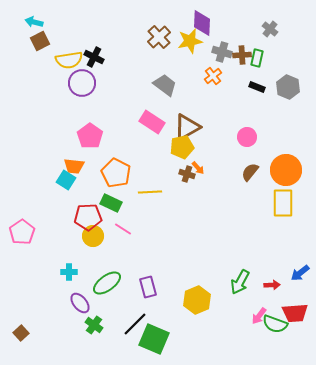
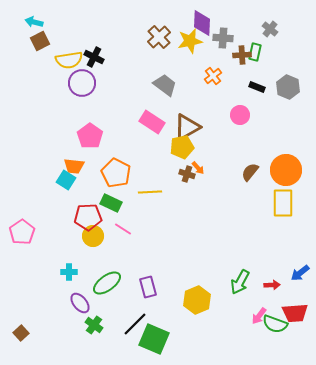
gray cross at (222, 52): moved 1 px right, 14 px up; rotated 12 degrees counterclockwise
green rectangle at (257, 58): moved 2 px left, 6 px up
pink circle at (247, 137): moved 7 px left, 22 px up
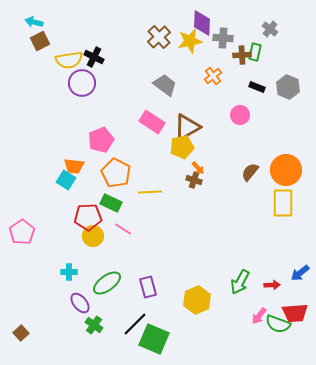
pink pentagon at (90, 136): moved 11 px right, 4 px down; rotated 15 degrees clockwise
brown cross at (187, 174): moved 7 px right, 6 px down
green semicircle at (275, 324): moved 3 px right
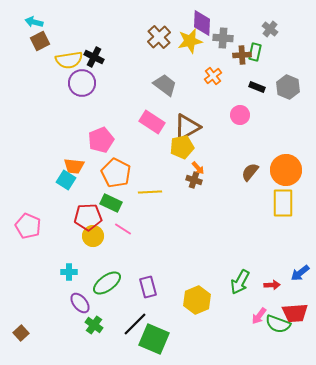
pink pentagon at (22, 232): moved 6 px right, 6 px up; rotated 15 degrees counterclockwise
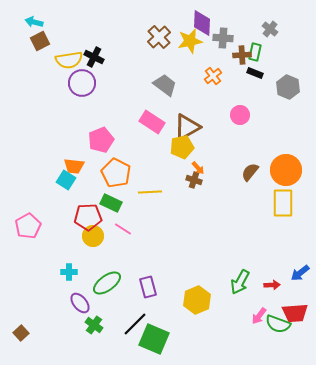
black rectangle at (257, 87): moved 2 px left, 14 px up
pink pentagon at (28, 226): rotated 20 degrees clockwise
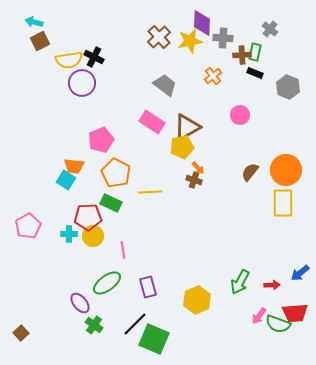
pink line at (123, 229): moved 21 px down; rotated 48 degrees clockwise
cyan cross at (69, 272): moved 38 px up
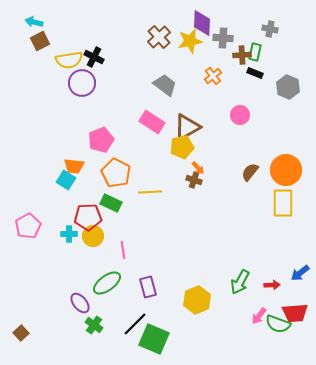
gray cross at (270, 29): rotated 28 degrees counterclockwise
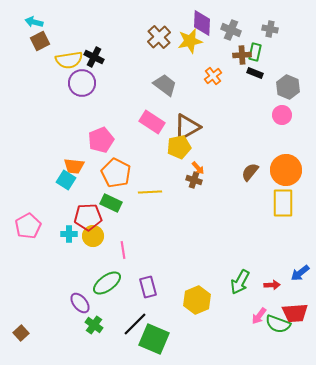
gray cross at (223, 38): moved 8 px right, 8 px up; rotated 18 degrees clockwise
pink circle at (240, 115): moved 42 px right
yellow pentagon at (182, 147): moved 3 px left
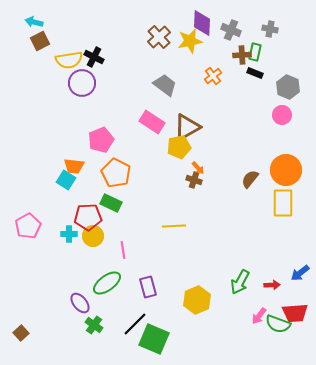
brown semicircle at (250, 172): moved 7 px down
yellow line at (150, 192): moved 24 px right, 34 px down
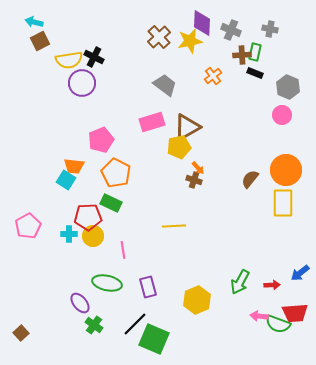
pink rectangle at (152, 122): rotated 50 degrees counterclockwise
green ellipse at (107, 283): rotated 48 degrees clockwise
pink arrow at (259, 316): rotated 60 degrees clockwise
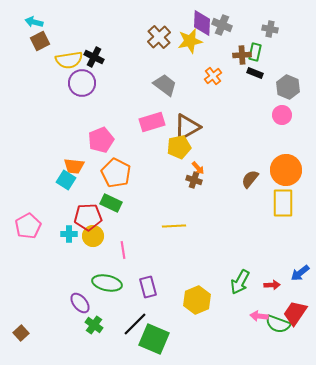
gray cross at (231, 30): moved 9 px left, 5 px up
red trapezoid at (295, 313): rotated 128 degrees clockwise
